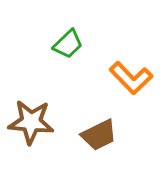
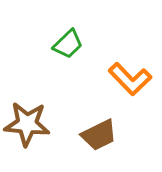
orange L-shape: moved 1 px left, 1 px down
brown star: moved 4 px left, 2 px down
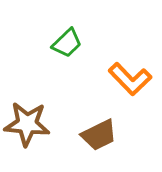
green trapezoid: moved 1 px left, 1 px up
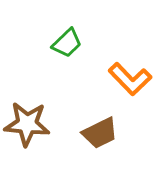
brown trapezoid: moved 1 px right, 2 px up
